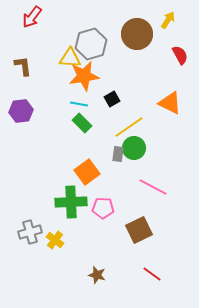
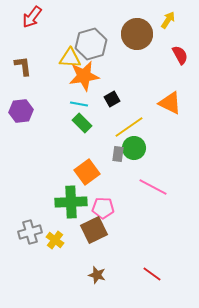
brown square: moved 45 px left
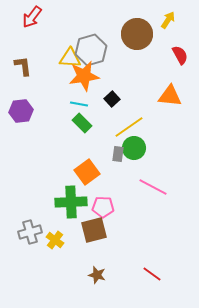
gray hexagon: moved 6 px down
black square: rotated 14 degrees counterclockwise
orange triangle: moved 7 px up; rotated 20 degrees counterclockwise
pink pentagon: moved 1 px up
brown square: rotated 12 degrees clockwise
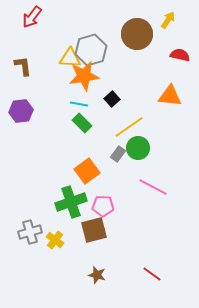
red semicircle: rotated 48 degrees counterclockwise
green circle: moved 4 px right
gray rectangle: rotated 28 degrees clockwise
orange square: moved 1 px up
green cross: rotated 16 degrees counterclockwise
pink pentagon: moved 1 px up
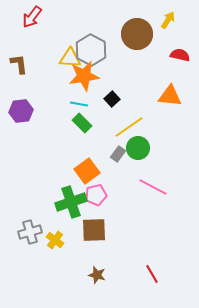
gray hexagon: rotated 16 degrees counterclockwise
brown L-shape: moved 4 px left, 2 px up
pink pentagon: moved 7 px left, 11 px up; rotated 15 degrees counterclockwise
brown square: rotated 12 degrees clockwise
red line: rotated 24 degrees clockwise
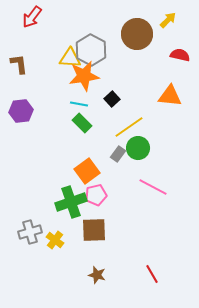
yellow arrow: rotated 12 degrees clockwise
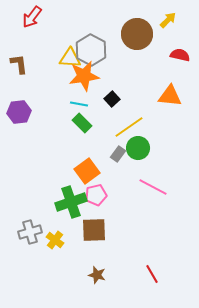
purple hexagon: moved 2 px left, 1 px down
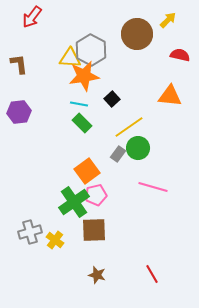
pink line: rotated 12 degrees counterclockwise
green cross: moved 3 px right; rotated 16 degrees counterclockwise
